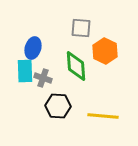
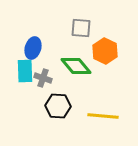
green diamond: rotated 36 degrees counterclockwise
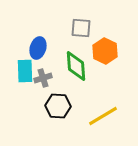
blue ellipse: moved 5 px right
green diamond: rotated 36 degrees clockwise
gray cross: rotated 36 degrees counterclockwise
yellow line: rotated 36 degrees counterclockwise
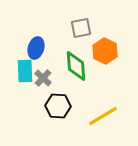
gray square: rotated 15 degrees counterclockwise
blue ellipse: moved 2 px left
gray cross: rotated 30 degrees counterclockwise
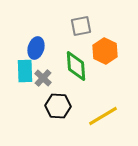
gray square: moved 2 px up
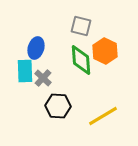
gray square: rotated 25 degrees clockwise
green diamond: moved 5 px right, 6 px up
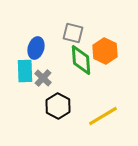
gray square: moved 8 px left, 7 px down
black hexagon: rotated 25 degrees clockwise
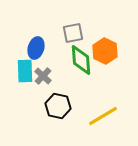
gray square: rotated 25 degrees counterclockwise
gray cross: moved 2 px up
black hexagon: rotated 15 degrees counterclockwise
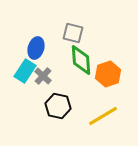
gray square: rotated 25 degrees clockwise
orange hexagon: moved 3 px right, 23 px down; rotated 15 degrees clockwise
cyan rectangle: rotated 35 degrees clockwise
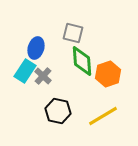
green diamond: moved 1 px right, 1 px down
black hexagon: moved 5 px down
